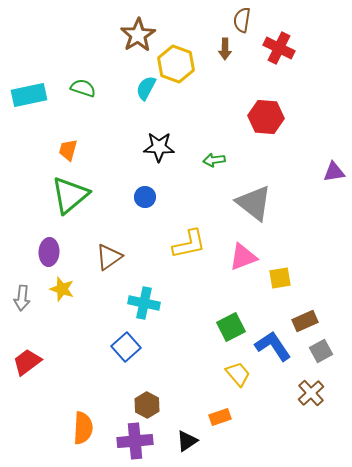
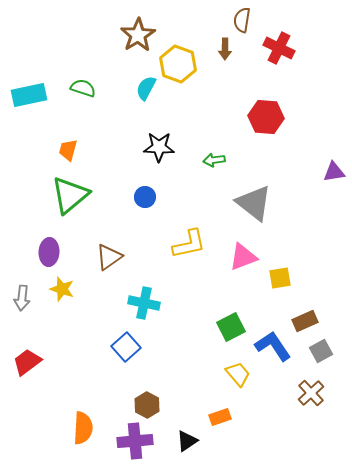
yellow hexagon: moved 2 px right
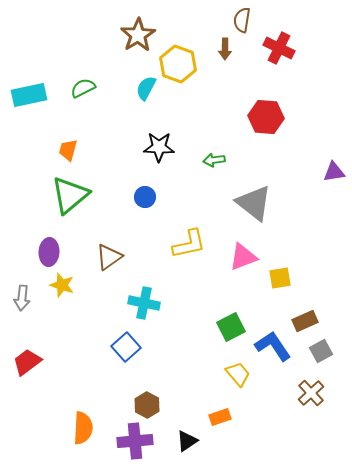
green semicircle: rotated 45 degrees counterclockwise
yellow star: moved 4 px up
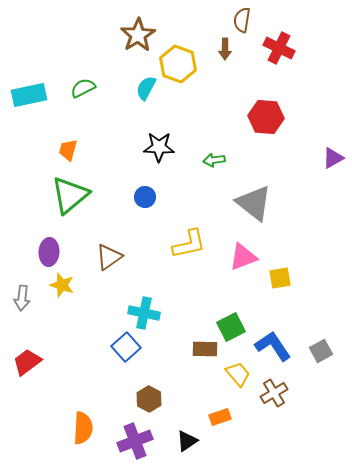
purple triangle: moved 1 px left, 14 px up; rotated 20 degrees counterclockwise
cyan cross: moved 10 px down
brown rectangle: moved 100 px left, 28 px down; rotated 25 degrees clockwise
brown cross: moved 37 px left; rotated 12 degrees clockwise
brown hexagon: moved 2 px right, 6 px up
purple cross: rotated 16 degrees counterclockwise
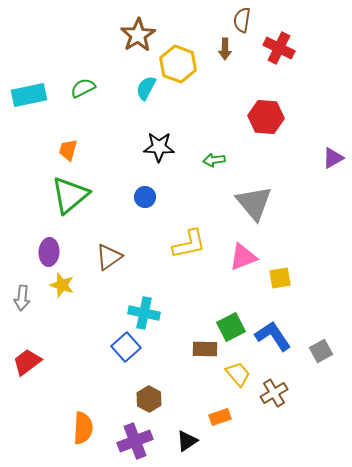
gray triangle: rotated 12 degrees clockwise
blue L-shape: moved 10 px up
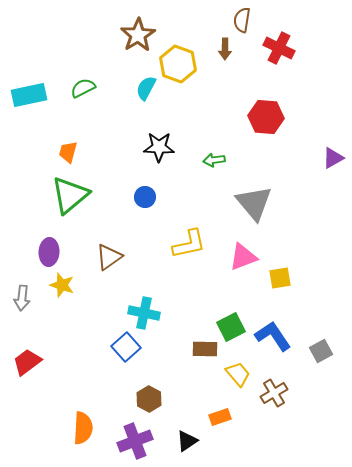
orange trapezoid: moved 2 px down
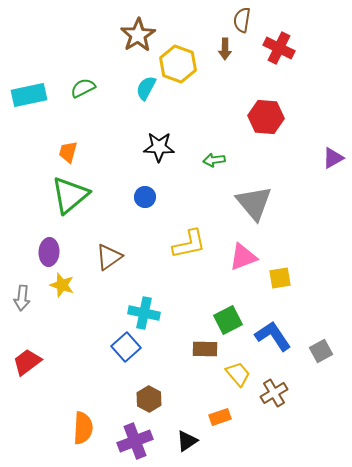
green square: moved 3 px left, 7 px up
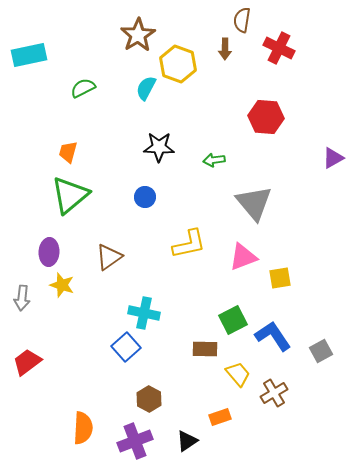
cyan rectangle: moved 40 px up
green square: moved 5 px right
